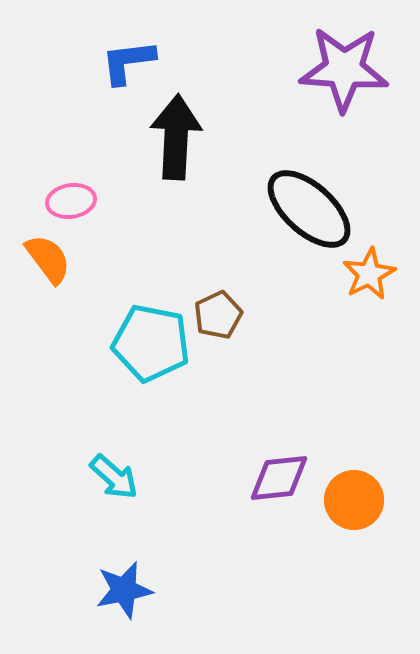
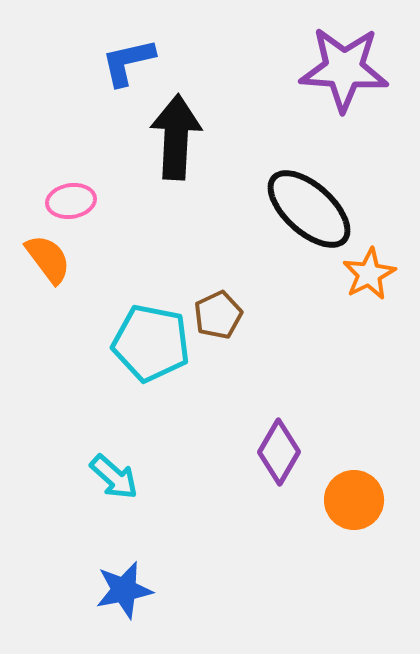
blue L-shape: rotated 6 degrees counterclockwise
purple diamond: moved 26 px up; rotated 54 degrees counterclockwise
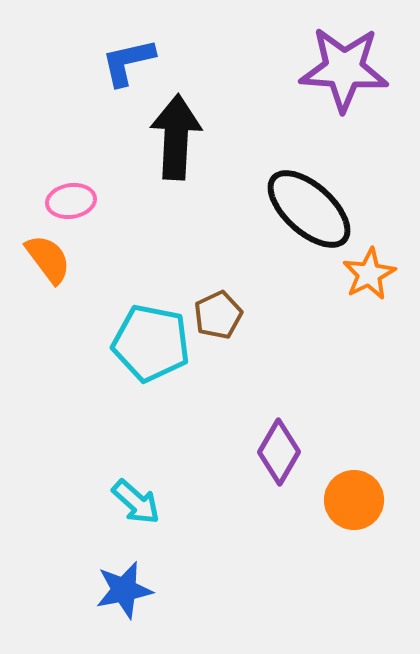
cyan arrow: moved 22 px right, 25 px down
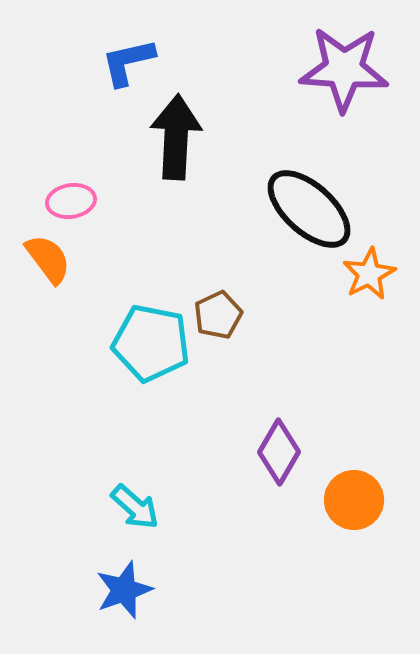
cyan arrow: moved 1 px left, 5 px down
blue star: rotated 8 degrees counterclockwise
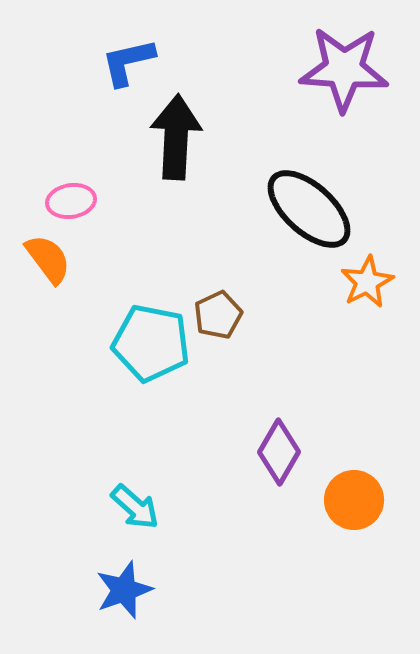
orange star: moved 2 px left, 8 px down
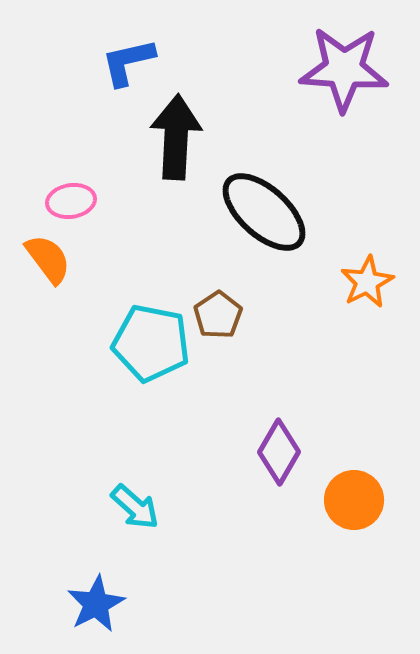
black ellipse: moved 45 px left, 3 px down
brown pentagon: rotated 9 degrees counterclockwise
blue star: moved 28 px left, 14 px down; rotated 8 degrees counterclockwise
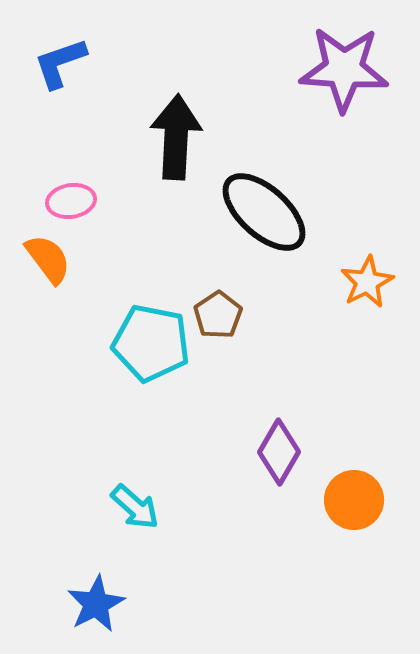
blue L-shape: moved 68 px left, 1 px down; rotated 6 degrees counterclockwise
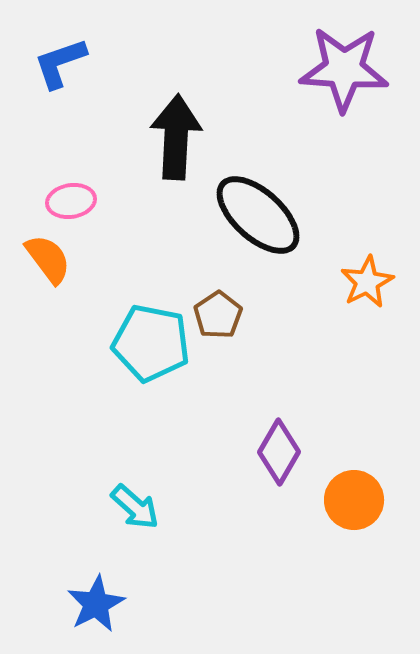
black ellipse: moved 6 px left, 3 px down
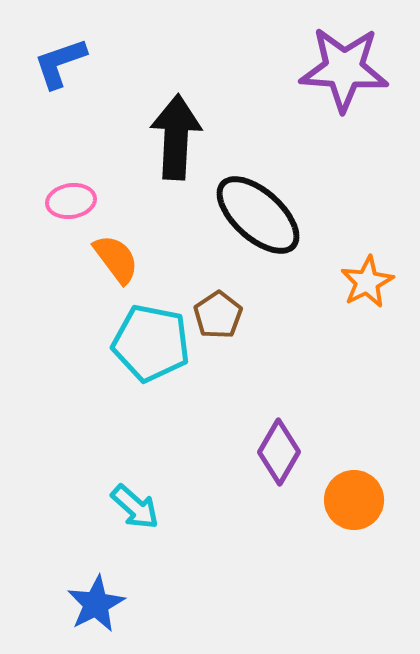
orange semicircle: moved 68 px right
